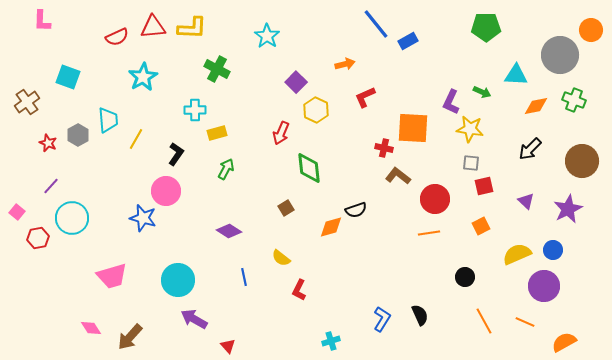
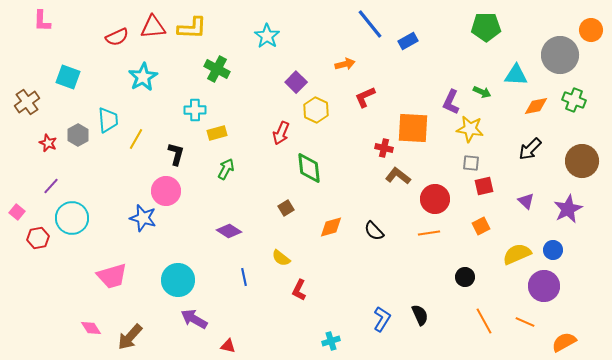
blue line at (376, 24): moved 6 px left
black L-shape at (176, 154): rotated 20 degrees counterclockwise
black semicircle at (356, 210): moved 18 px right, 21 px down; rotated 65 degrees clockwise
red triangle at (228, 346): rotated 35 degrees counterclockwise
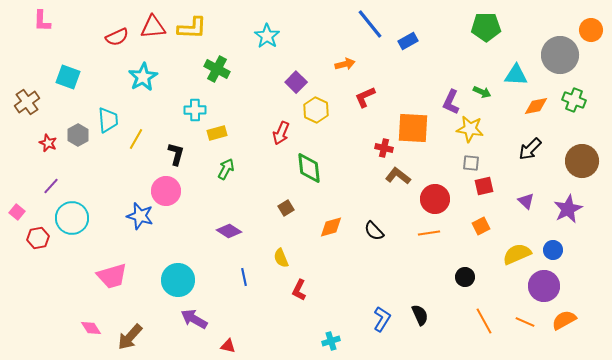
blue star at (143, 218): moved 3 px left, 2 px up
yellow semicircle at (281, 258): rotated 30 degrees clockwise
orange semicircle at (564, 342): moved 22 px up
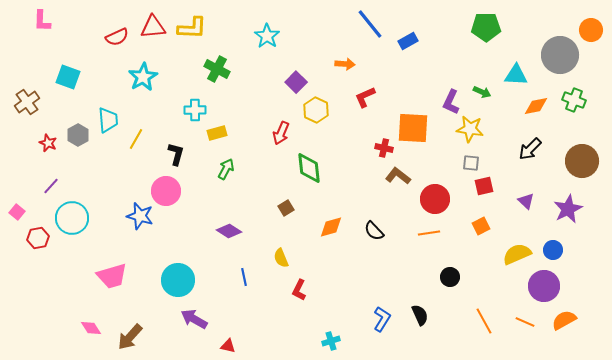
orange arrow at (345, 64): rotated 18 degrees clockwise
black circle at (465, 277): moved 15 px left
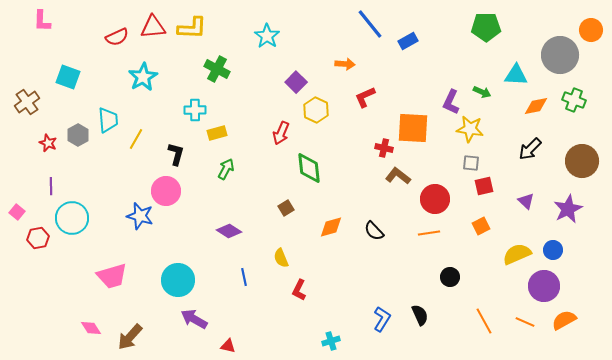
purple line at (51, 186): rotated 42 degrees counterclockwise
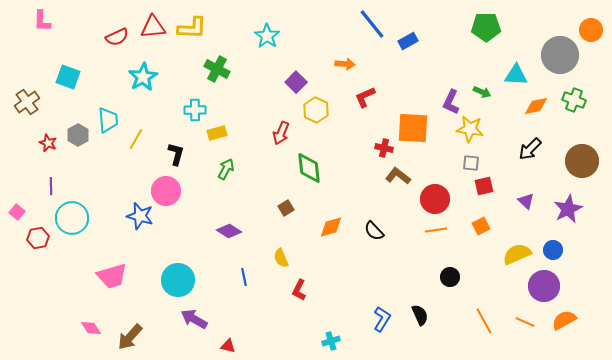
blue line at (370, 24): moved 2 px right
orange line at (429, 233): moved 7 px right, 3 px up
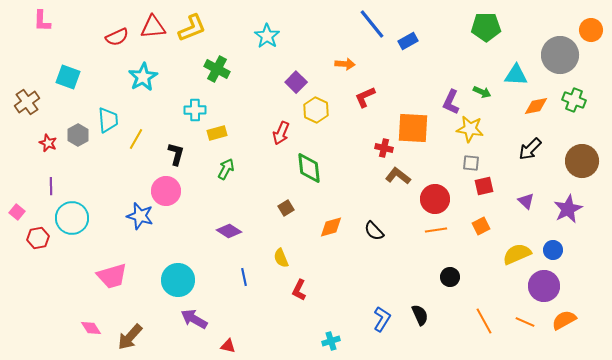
yellow L-shape at (192, 28): rotated 24 degrees counterclockwise
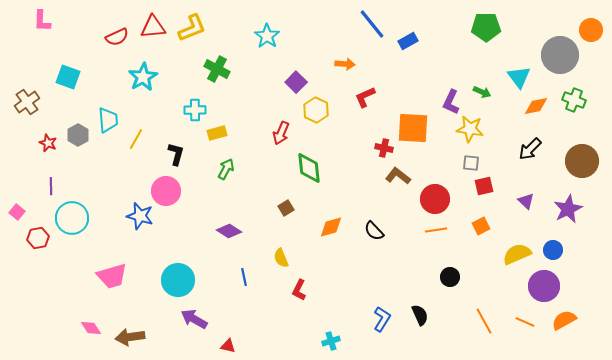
cyan triangle at (516, 75): moved 3 px right, 2 px down; rotated 50 degrees clockwise
brown arrow at (130, 337): rotated 40 degrees clockwise
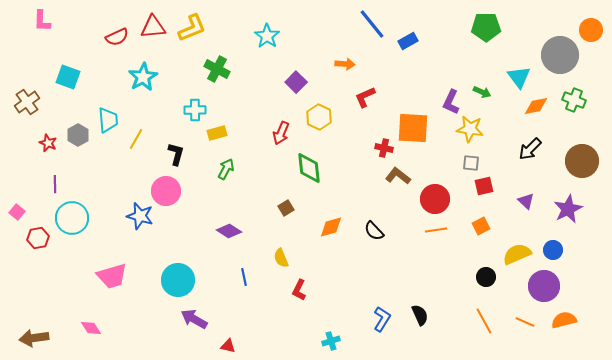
yellow hexagon at (316, 110): moved 3 px right, 7 px down
purple line at (51, 186): moved 4 px right, 2 px up
black circle at (450, 277): moved 36 px right
orange semicircle at (564, 320): rotated 15 degrees clockwise
brown arrow at (130, 337): moved 96 px left, 1 px down
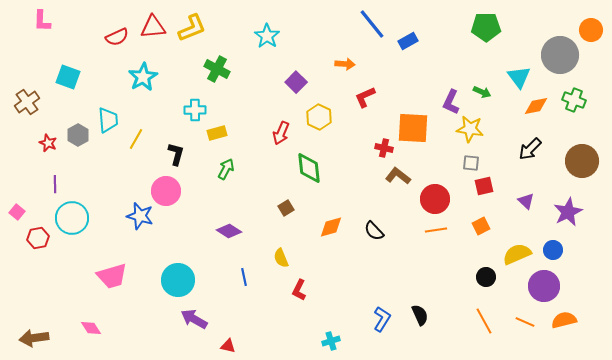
purple star at (568, 209): moved 3 px down
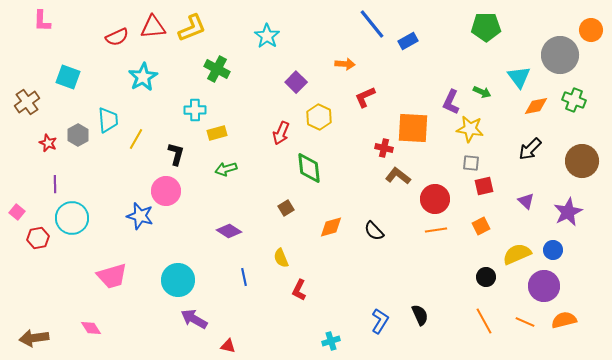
green arrow at (226, 169): rotated 135 degrees counterclockwise
blue L-shape at (382, 319): moved 2 px left, 2 px down
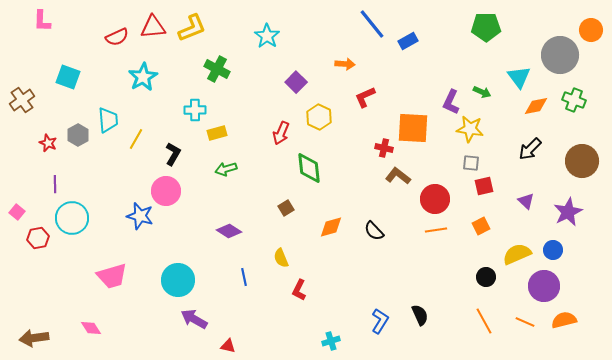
brown cross at (27, 102): moved 5 px left, 2 px up
black L-shape at (176, 154): moved 3 px left; rotated 15 degrees clockwise
